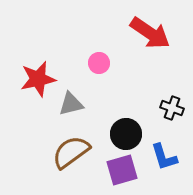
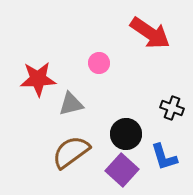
red star: rotated 9 degrees clockwise
purple square: rotated 32 degrees counterclockwise
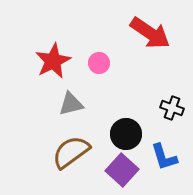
red star: moved 15 px right, 18 px up; rotated 24 degrees counterclockwise
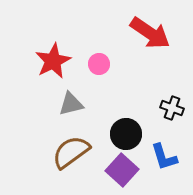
pink circle: moved 1 px down
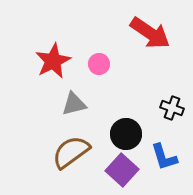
gray triangle: moved 3 px right
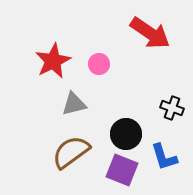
purple square: rotated 20 degrees counterclockwise
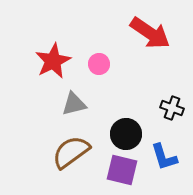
purple square: rotated 8 degrees counterclockwise
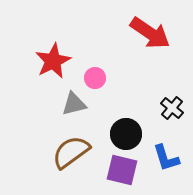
pink circle: moved 4 px left, 14 px down
black cross: rotated 20 degrees clockwise
blue L-shape: moved 2 px right, 1 px down
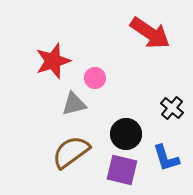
red star: rotated 9 degrees clockwise
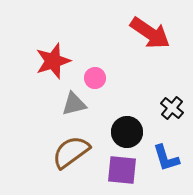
black circle: moved 1 px right, 2 px up
purple square: rotated 8 degrees counterclockwise
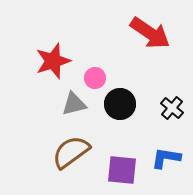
black circle: moved 7 px left, 28 px up
blue L-shape: rotated 116 degrees clockwise
